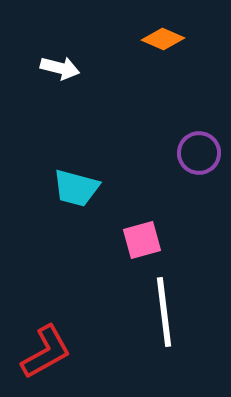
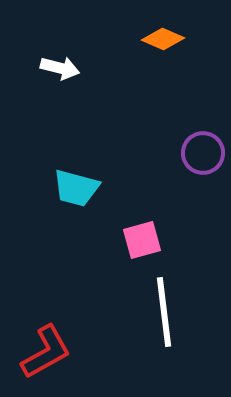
purple circle: moved 4 px right
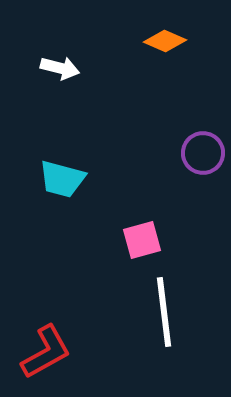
orange diamond: moved 2 px right, 2 px down
cyan trapezoid: moved 14 px left, 9 px up
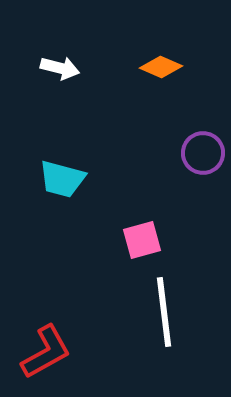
orange diamond: moved 4 px left, 26 px down
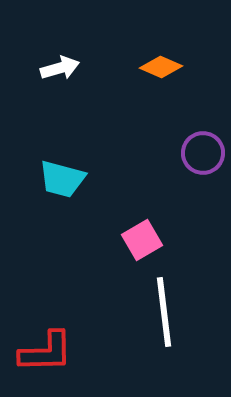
white arrow: rotated 30 degrees counterclockwise
pink square: rotated 15 degrees counterclockwise
red L-shape: rotated 28 degrees clockwise
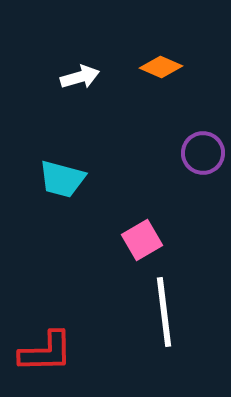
white arrow: moved 20 px right, 9 px down
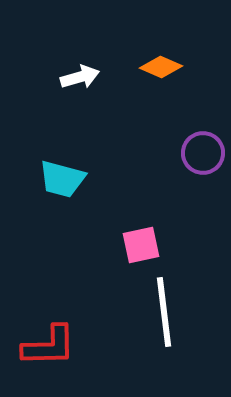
pink square: moved 1 px left, 5 px down; rotated 18 degrees clockwise
red L-shape: moved 3 px right, 6 px up
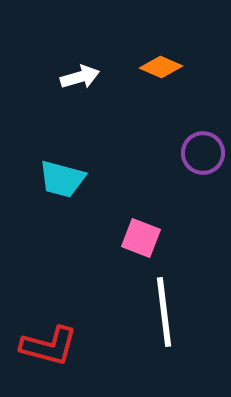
pink square: moved 7 px up; rotated 33 degrees clockwise
red L-shape: rotated 16 degrees clockwise
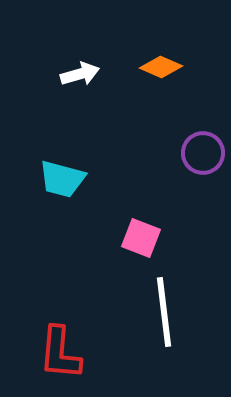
white arrow: moved 3 px up
red L-shape: moved 11 px right, 7 px down; rotated 80 degrees clockwise
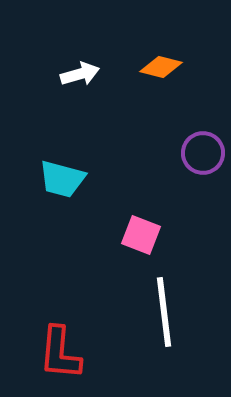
orange diamond: rotated 9 degrees counterclockwise
pink square: moved 3 px up
